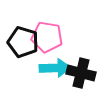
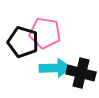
pink pentagon: moved 2 px left, 4 px up
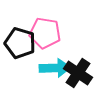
black pentagon: moved 3 px left, 1 px down
black cross: moved 3 px left; rotated 20 degrees clockwise
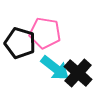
cyan arrow: rotated 40 degrees clockwise
black cross: rotated 8 degrees clockwise
